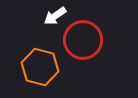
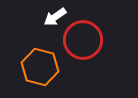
white arrow: moved 1 px down
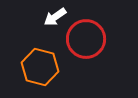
red circle: moved 3 px right, 1 px up
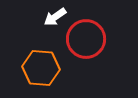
orange hexagon: moved 1 px right, 1 px down; rotated 9 degrees counterclockwise
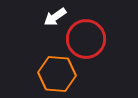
orange hexagon: moved 16 px right, 6 px down
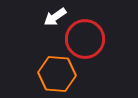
red circle: moved 1 px left
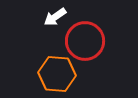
red circle: moved 2 px down
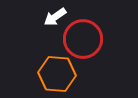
red circle: moved 2 px left, 2 px up
